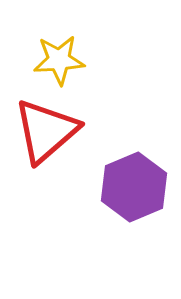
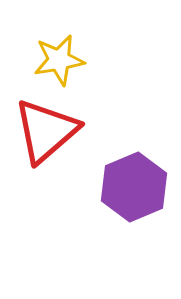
yellow star: rotated 6 degrees counterclockwise
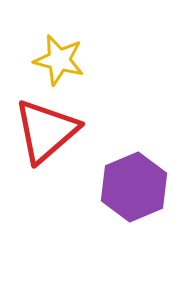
yellow star: rotated 24 degrees clockwise
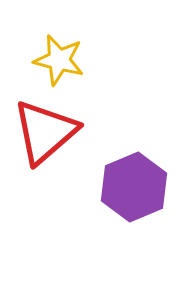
red triangle: moved 1 px left, 1 px down
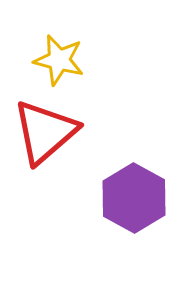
purple hexagon: moved 11 px down; rotated 8 degrees counterclockwise
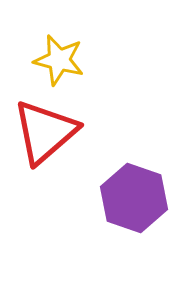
purple hexagon: rotated 10 degrees counterclockwise
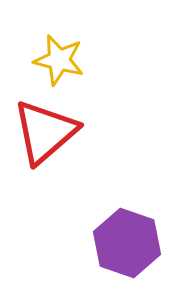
purple hexagon: moved 7 px left, 45 px down
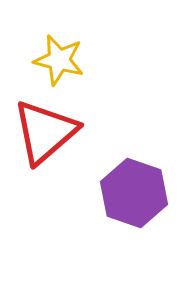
purple hexagon: moved 7 px right, 50 px up
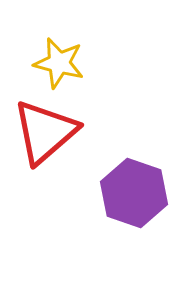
yellow star: moved 3 px down
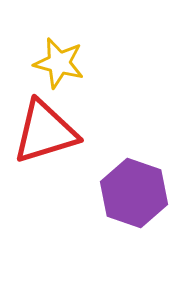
red triangle: rotated 24 degrees clockwise
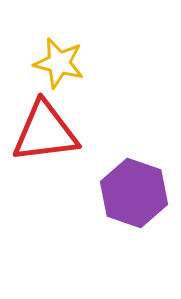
red triangle: rotated 10 degrees clockwise
